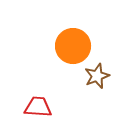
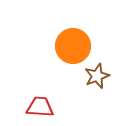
red trapezoid: moved 2 px right
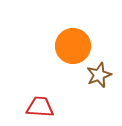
brown star: moved 2 px right, 1 px up
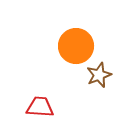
orange circle: moved 3 px right
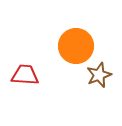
red trapezoid: moved 15 px left, 32 px up
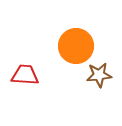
brown star: rotated 15 degrees clockwise
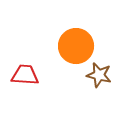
brown star: rotated 20 degrees clockwise
